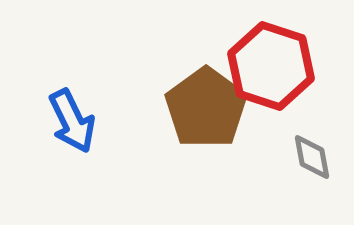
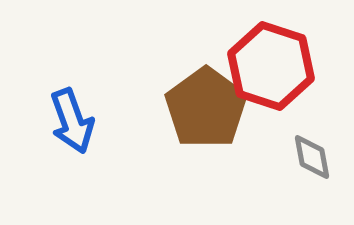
blue arrow: rotated 6 degrees clockwise
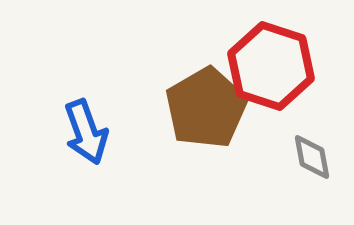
brown pentagon: rotated 6 degrees clockwise
blue arrow: moved 14 px right, 11 px down
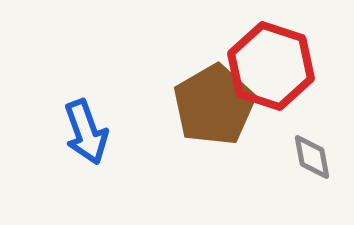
brown pentagon: moved 8 px right, 3 px up
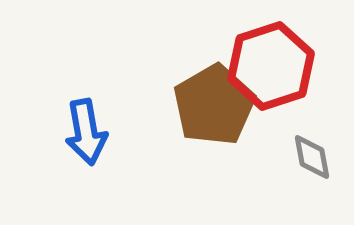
red hexagon: rotated 24 degrees clockwise
blue arrow: rotated 10 degrees clockwise
